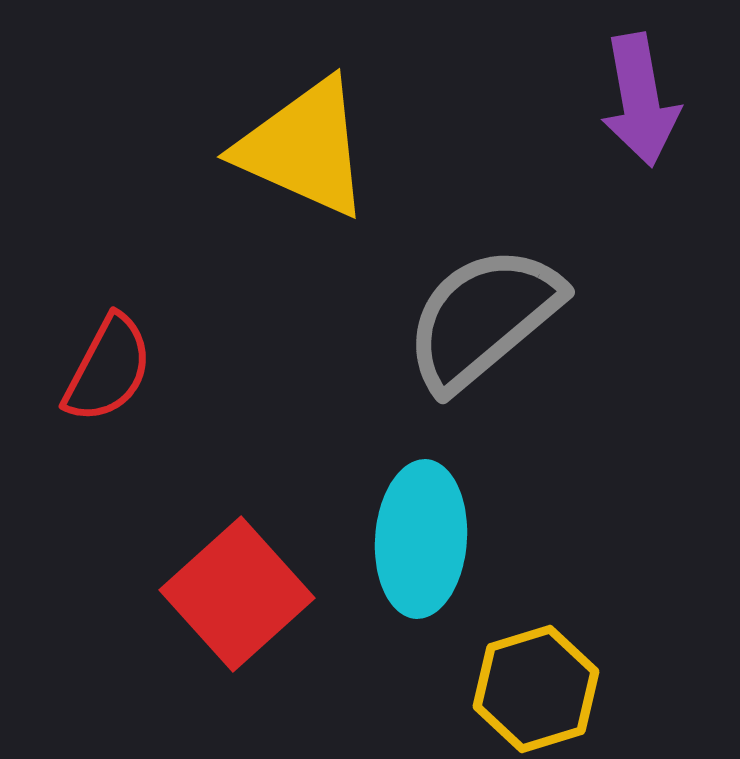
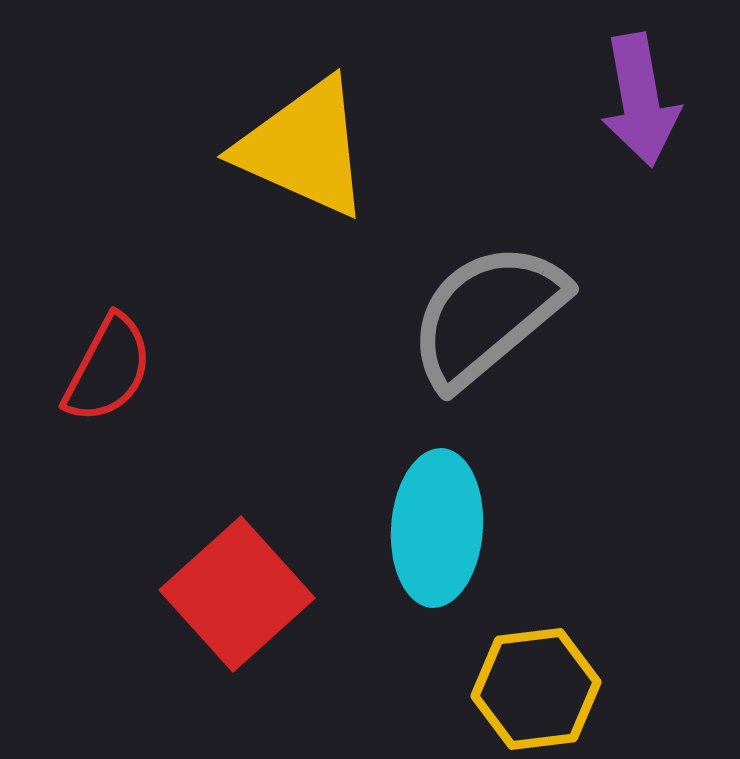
gray semicircle: moved 4 px right, 3 px up
cyan ellipse: moved 16 px right, 11 px up
yellow hexagon: rotated 10 degrees clockwise
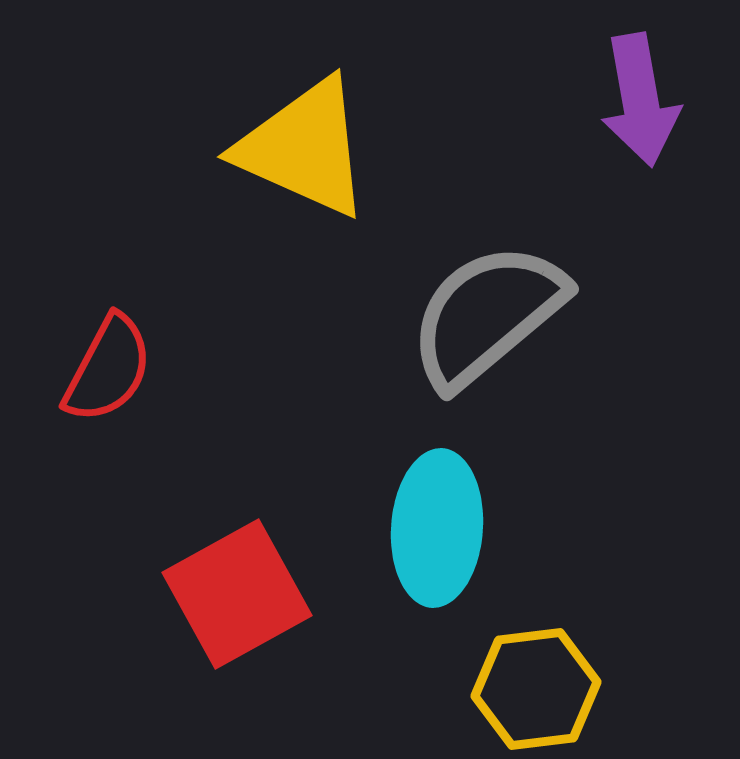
red square: rotated 13 degrees clockwise
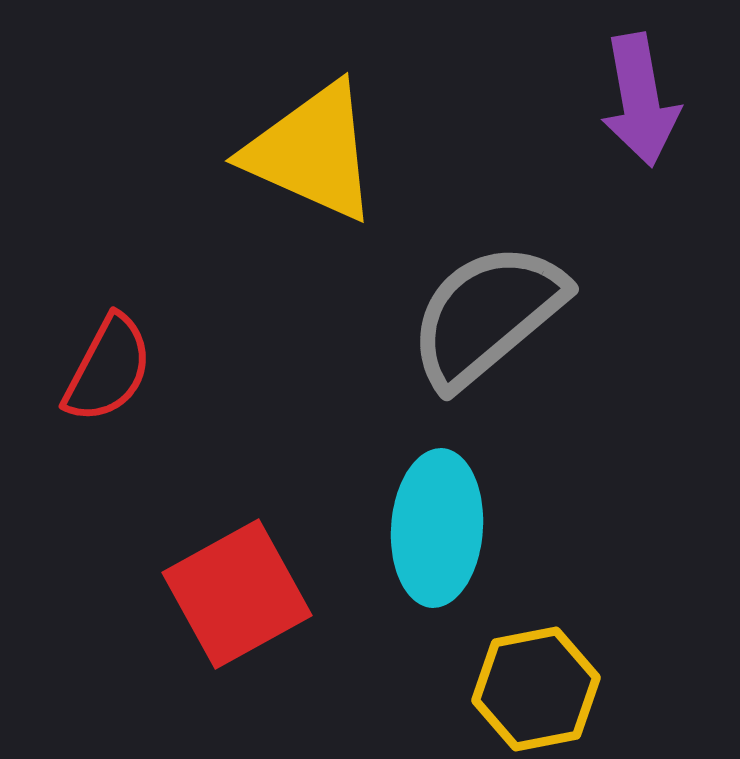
yellow triangle: moved 8 px right, 4 px down
yellow hexagon: rotated 4 degrees counterclockwise
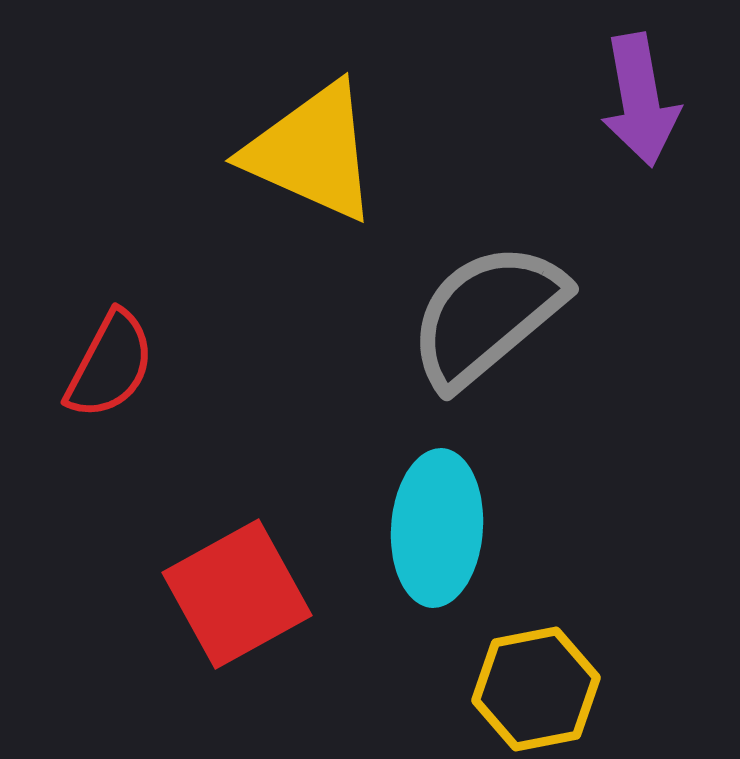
red semicircle: moved 2 px right, 4 px up
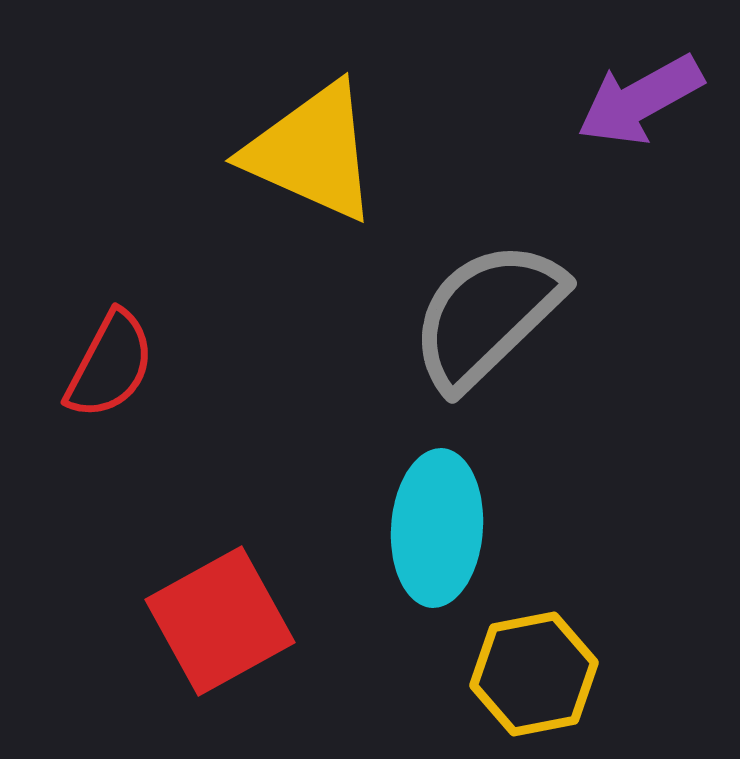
purple arrow: rotated 71 degrees clockwise
gray semicircle: rotated 4 degrees counterclockwise
red square: moved 17 px left, 27 px down
yellow hexagon: moved 2 px left, 15 px up
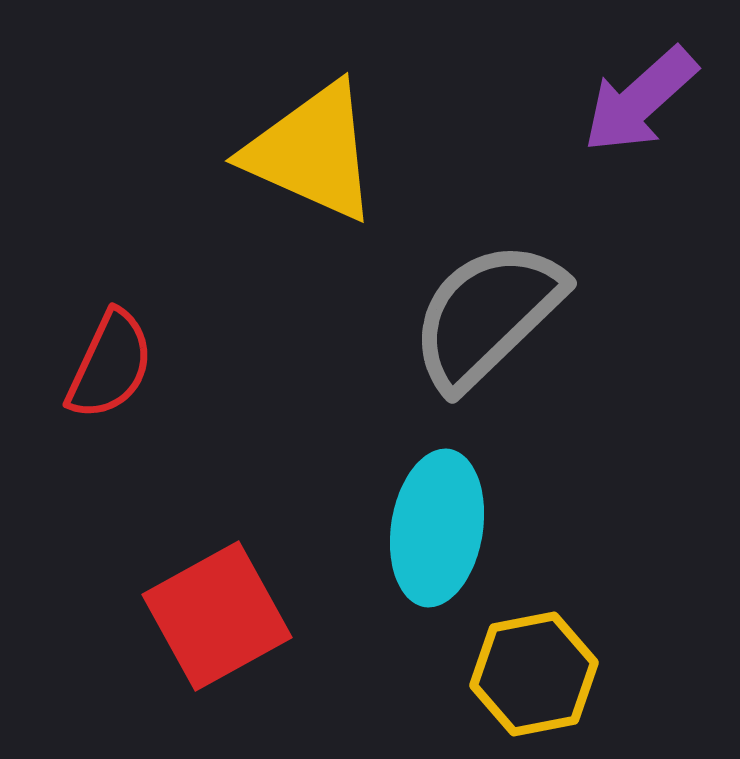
purple arrow: rotated 13 degrees counterclockwise
red semicircle: rotated 3 degrees counterclockwise
cyan ellipse: rotated 5 degrees clockwise
red square: moved 3 px left, 5 px up
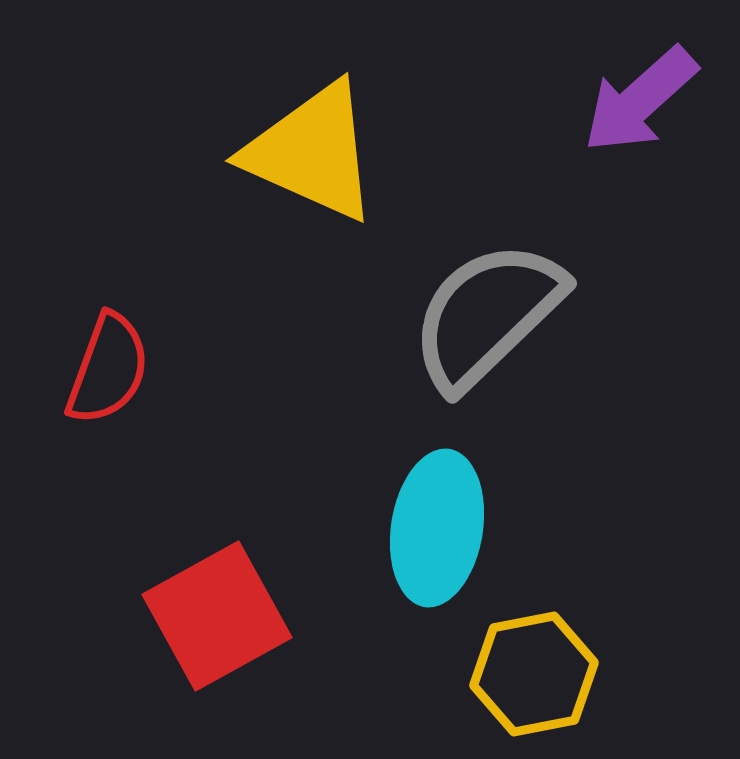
red semicircle: moved 2 px left, 4 px down; rotated 5 degrees counterclockwise
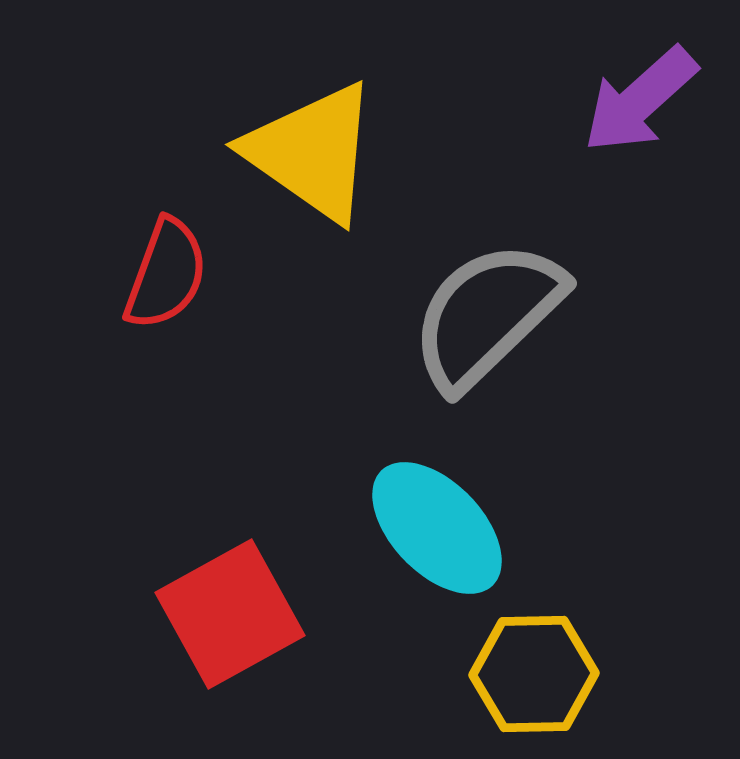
yellow triangle: rotated 11 degrees clockwise
red semicircle: moved 58 px right, 95 px up
cyan ellipse: rotated 53 degrees counterclockwise
red square: moved 13 px right, 2 px up
yellow hexagon: rotated 10 degrees clockwise
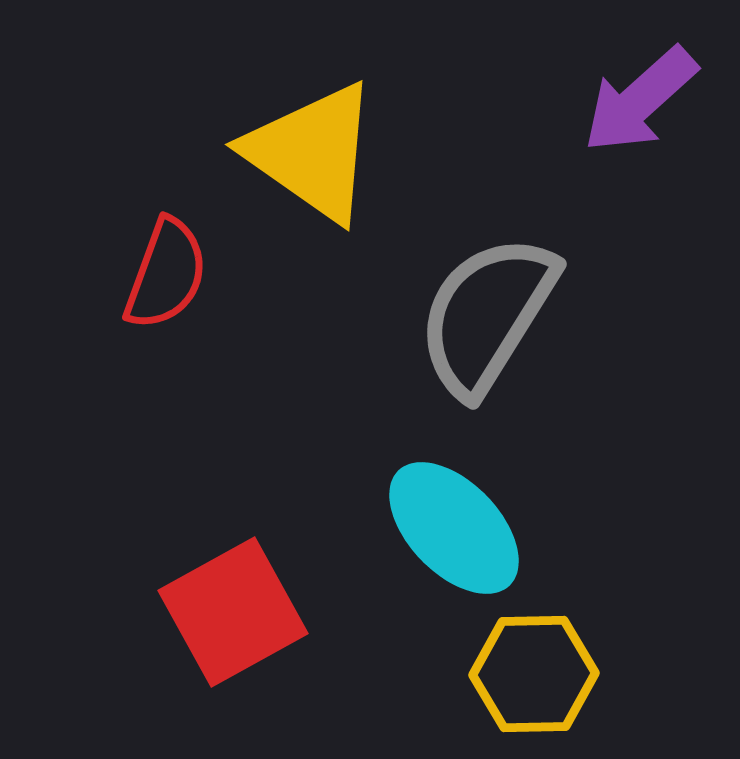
gray semicircle: rotated 14 degrees counterclockwise
cyan ellipse: moved 17 px right
red square: moved 3 px right, 2 px up
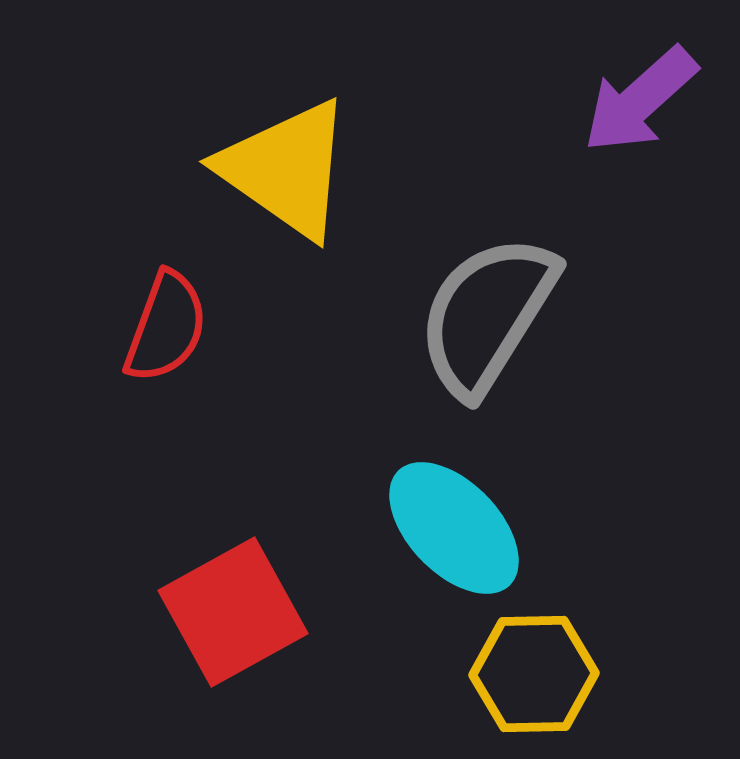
yellow triangle: moved 26 px left, 17 px down
red semicircle: moved 53 px down
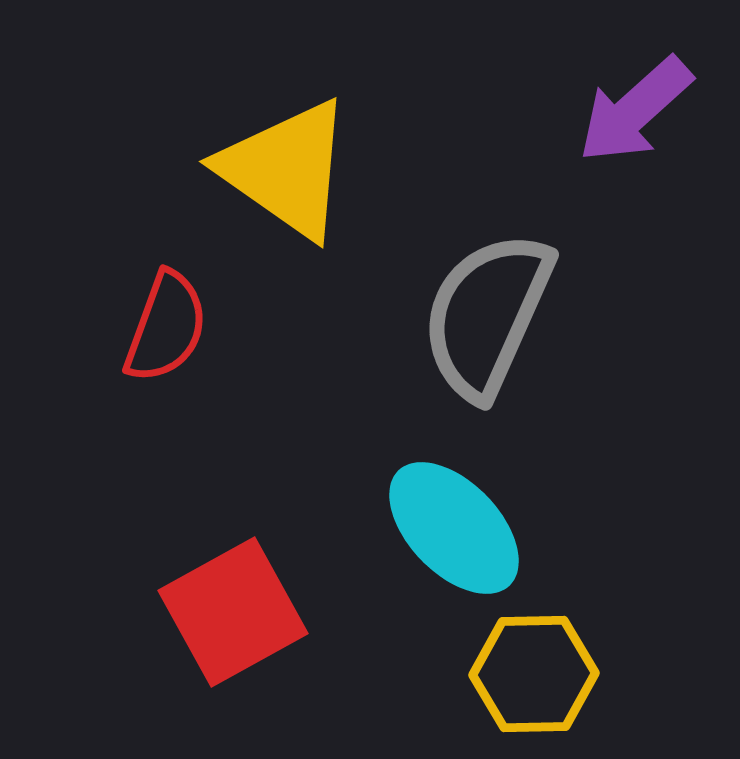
purple arrow: moved 5 px left, 10 px down
gray semicircle: rotated 8 degrees counterclockwise
